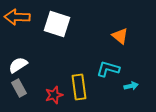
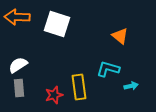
gray rectangle: rotated 24 degrees clockwise
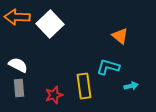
white square: moved 7 px left; rotated 28 degrees clockwise
white semicircle: rotated 60 degrees clockwise
cyan L-shape: moved 2 px up
yellow rectangle: moved 5 px right, 1 px up
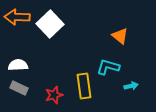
white semicircle: rotated 30 degrees counterclockwise
gray rectangle: rotated 60 degrees counterclockwise
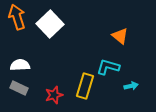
orange arrow: rotated 70 degrees clockwise
white semicircle: moved 2 px right
yellow rectangle: moved 1 px right; rotated 25 degrees clockwise
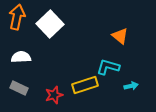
orange arrow: rotated 30 degrees clockwise
white semicircle: moved 1 px right, 8 px up
yellow rectangle: moved 1 px up; rotated 55 degrees clockwise
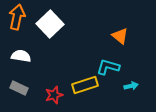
white semicircle: moved 1 px up; rotated 12 degrees clockwise
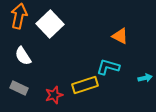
orange arrow: moved 2 px right, 1 px up
orange triangle: rotated 12 degrees counterclockwise
white semicircle: moved 2 px right; rotated 132 degrees counterclockwise
cyan arrow: moved 14 px right, 8 px up
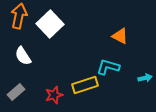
gray rectangle: moved 3 px left, 4 px down; rotated 66 degrees counterclockwise
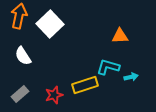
orange triangle: rotated 30 degrees counterclockwise
cyan arrow: moved 14 px left, 1 px up
gray rectangle: moved 4 px right, 2 px down
